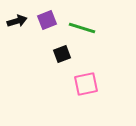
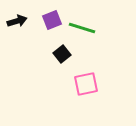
purple square: moved 5 px right
black square: rotated 18 degrees counterclockwise
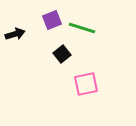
black arrow: moved 2 px left, 13 px down
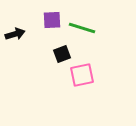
purple square: rotated 18 degrees clockwise
black square: rotated 18 degrees clockwise
pink square: moved 4 px left, 9 px up
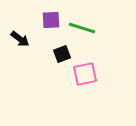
purple square: moved 1 px left
black arrow: moved 5 px right, 5 px down; rotated 54 degrees clockwise
pink square: moved 3 px right, 1 px up
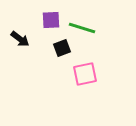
black square: moved 6 px up
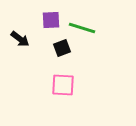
pink square: moved 22 px left, 11 px down; rotated 15 degrees clockwise
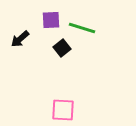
black arrow: rotated 102 degrees clockwise
black square: rotated 18 degrees counterclockwise
pink square: moved 25 px down
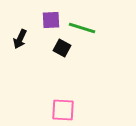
black arrow: rotated 24 degrees counterclockwise
black square: rotated 24 degrees counterclockwise
